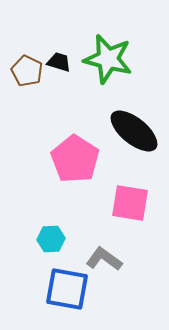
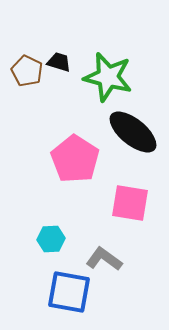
green star: moved 18 px down
black ellipse: moved 1 px left, 1 px down
blue square: moved 2 px right, 3 px down
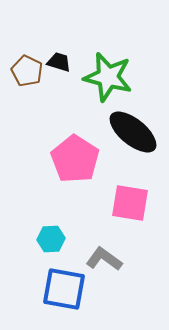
blue square: moved 5 px left, 3 px up
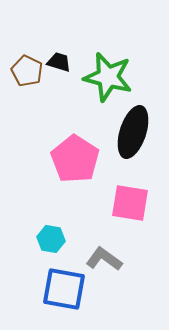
black ellipse: rotated 69 degrees clockwise
cyan hexagon: rotated 12 degrees clockwise
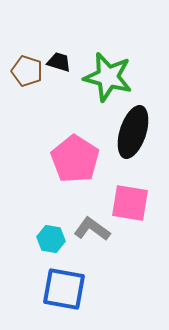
brown pentagon: rotated 8 degrees counterclockwise
gray L-shape: moved 12 px left, 30 px up
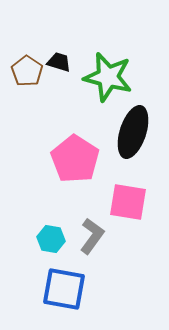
brown pentagon: rotated 16 degrees clockwise
pink square: moved 2 px left, 1 px up
gray L-shape: moved 7 px down; rotated 90 degrees clockwise
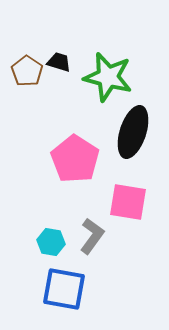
cyan hexagon: moved 3 px down
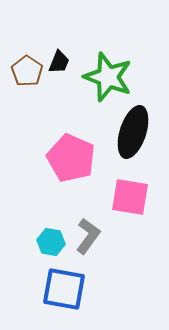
black trapezoid: rotated 95 degrees clockwise
green star: rotated 6 degrees clockwise
pink pentagon: moved 4 px left, 1 px up; rotated 9 degrees counterclockwise
pink square: moved 2 px right, 5 px up
gray L-shape: moved 4 px left
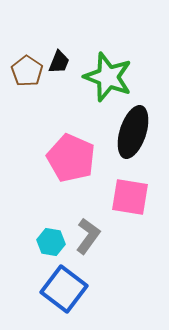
blue square: rotated 27 degrees clockwise
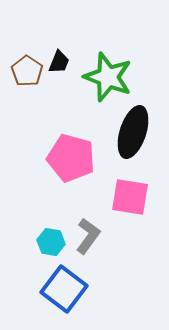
pink pentagon: rotated 9 degrees counterclockwise
